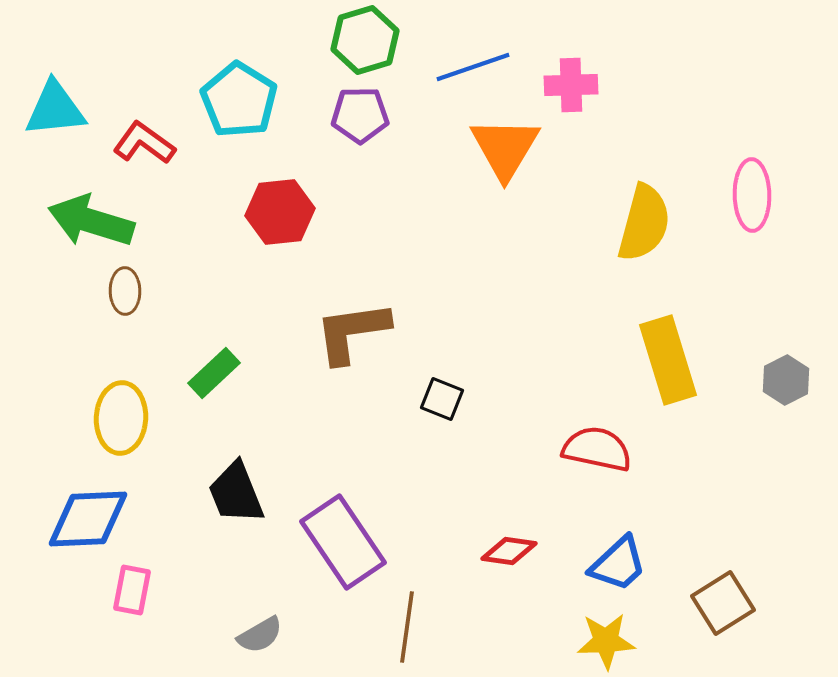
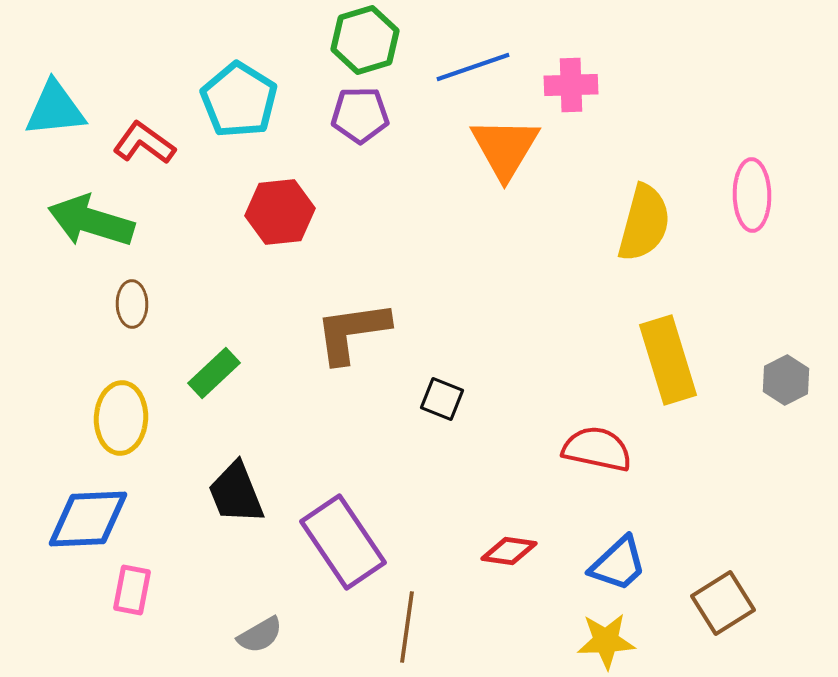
brown ellipse: moved 7 px right, 13 px down
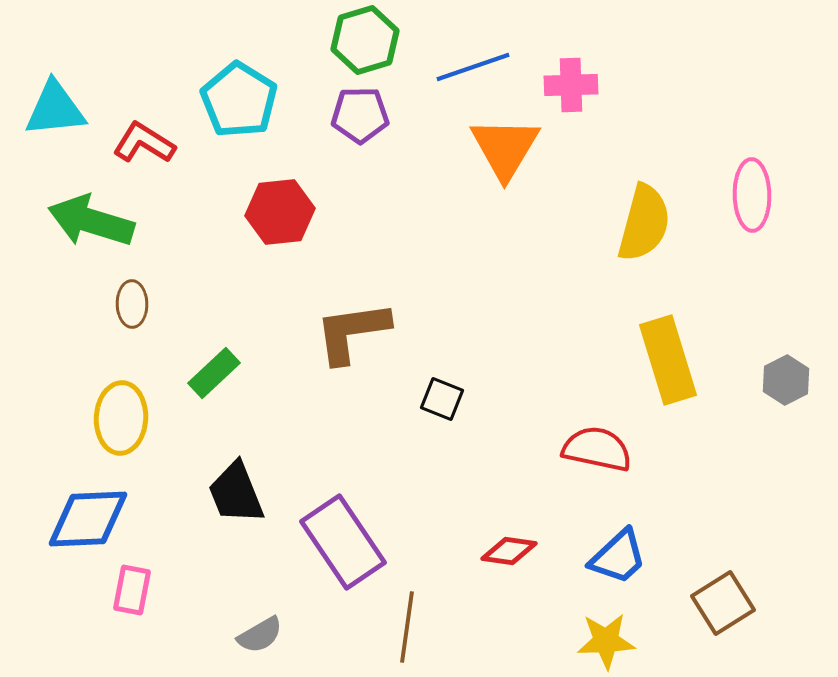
red L-shape: rotated 4 degrees counterclockwise
blue trapezoid: moved 7 px up
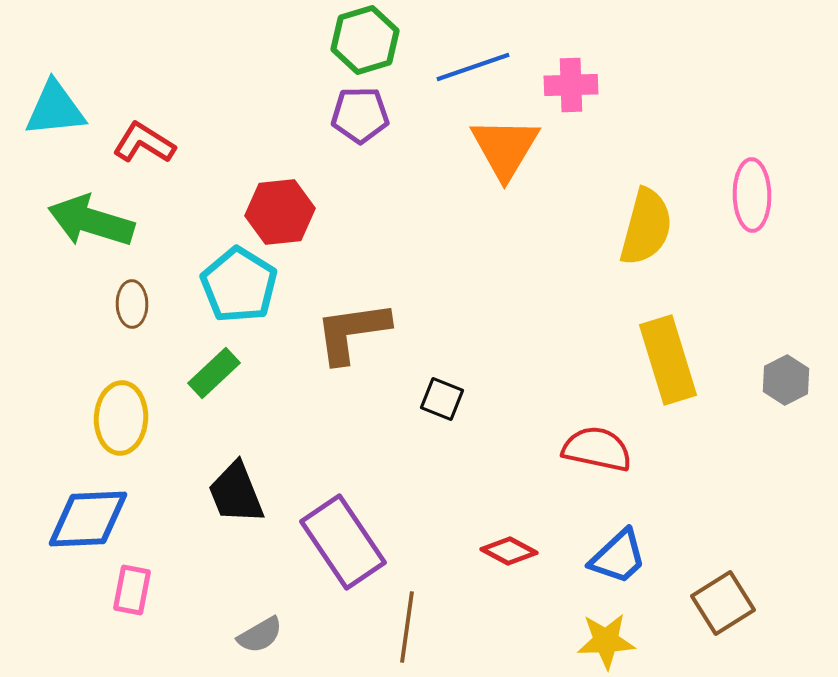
cyan pentagon: moved 185 px down
yellow semicircle: moved 2 px right, 4 px down
red diamond: rotated 20 degrees clockwise
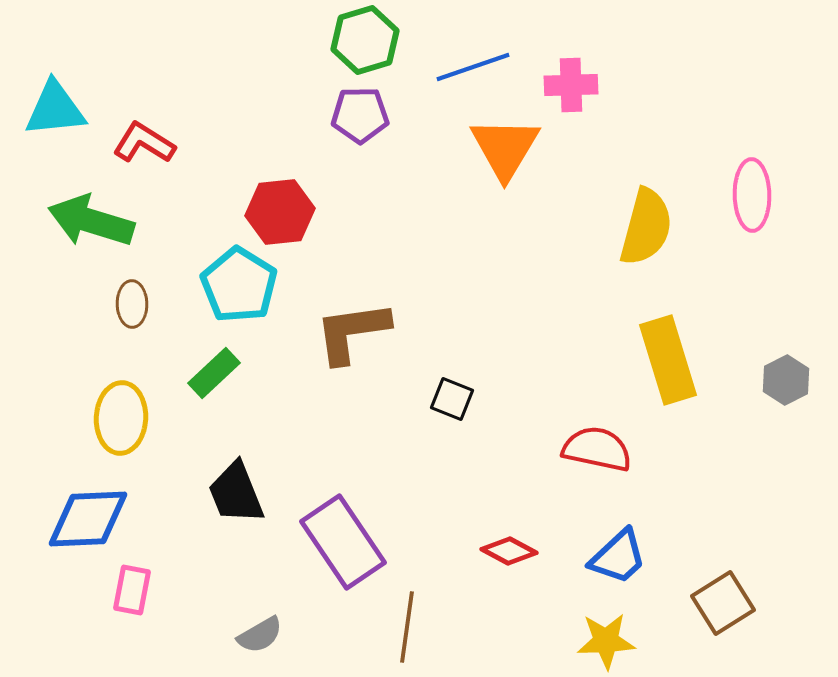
black square: moved 10 px right
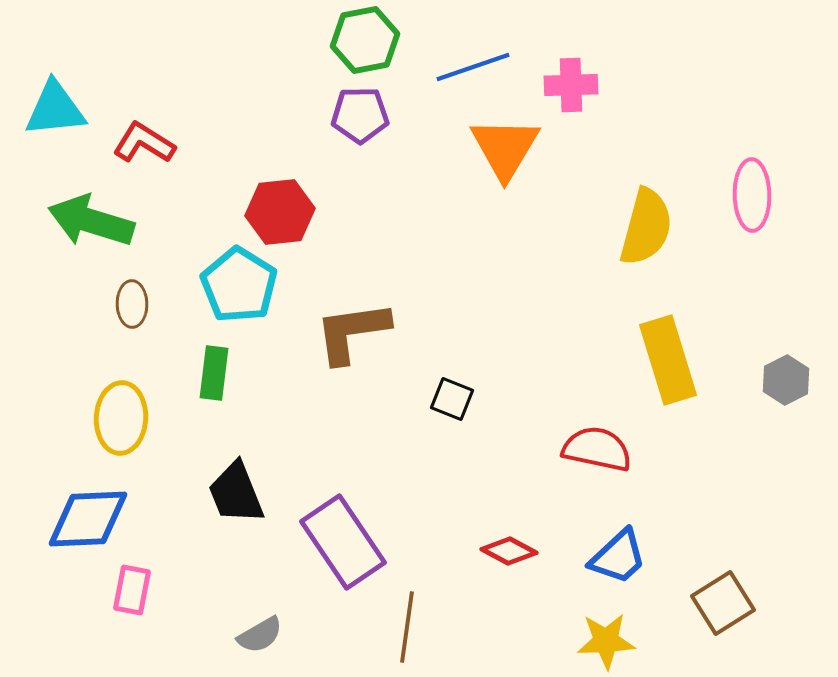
green hexagon: rotated 6 degrees clockwise
green rectangle: rotated 40 degrees counterclockwise
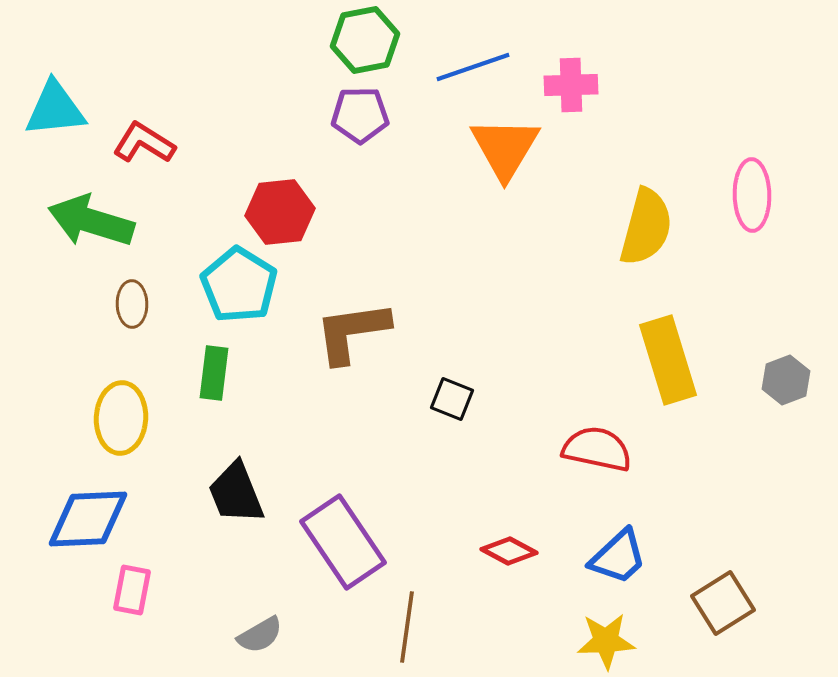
gray hexagon: rotated 6 degrees clockwise
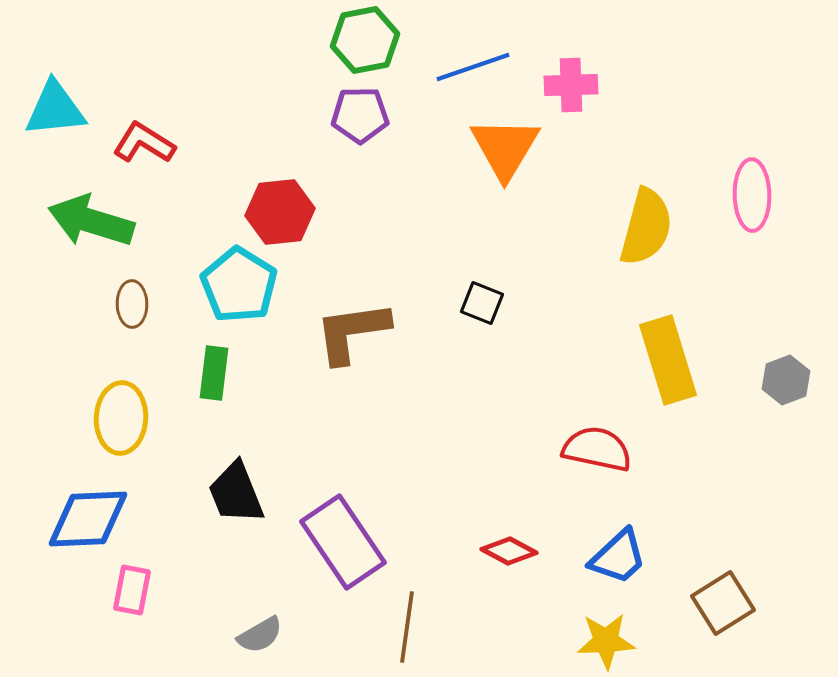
black square: moved 30 px right, 96 px up
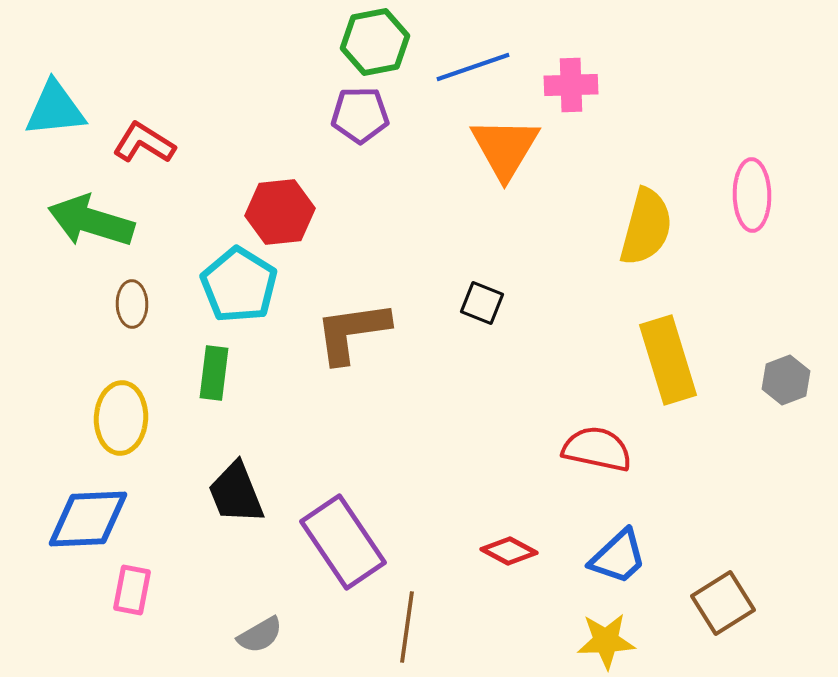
green hexagon: moved 10 px right, 2 px down
